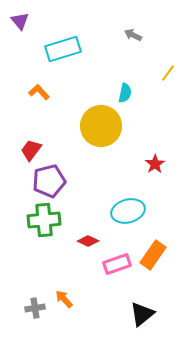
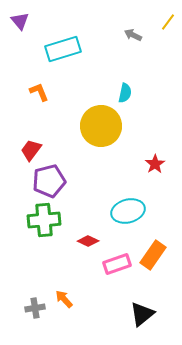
yellow line: moved 51 px up
orange L-shape: rotated 20 degrees clockwise
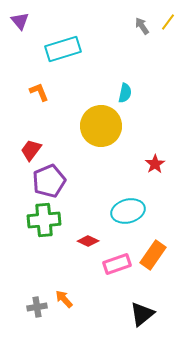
gray arrow: moved 9 px right, 9 px up; rotated 30 degrees clockwise
purple pentagon: rotated 8 degrees counterclockwise
gray cross: moved 2 px right, 1 px up
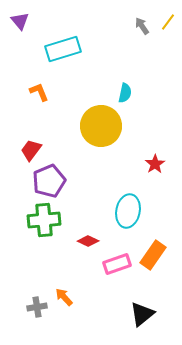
cyan ellipse: rotated 64 degrees counterclockwise
orange arrow: moved 2 px up
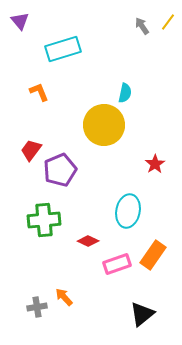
yellow circle: moved 3 px right, 1 px up
purple pentagon: moved 11 px right, 11 px up
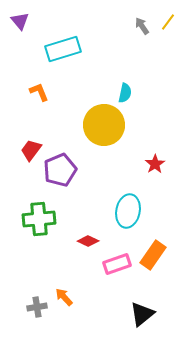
green cross: moved 5 px left, 1 px up
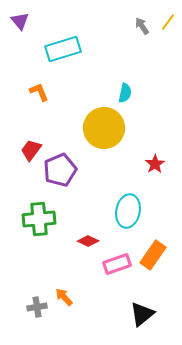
yellow circle: moved 3 px down
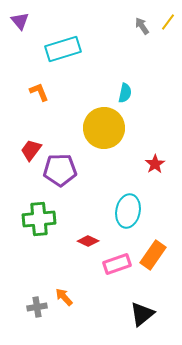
purple pentagon: rotated 20 degrees clockwise
